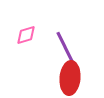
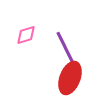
red ellipse: rotated 16 degrees clockwise
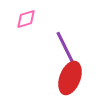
pink diamond: moved 16 px up
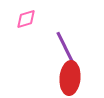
red ellipse: rotated 16 degrees counterclockwise
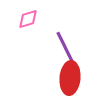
pink diamond: moved 2 px right
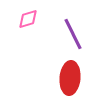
purple line: moved 8 px right, 13 px up
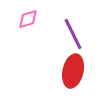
red ellipse: moved 3 px right, 7 px up; rotated 8 degrees clockwise
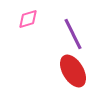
red ellipse: rotated 44 degrees counterclockwise
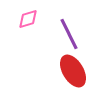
purple line: moved 4 px left
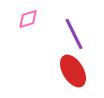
purple line: moved 5 px right
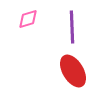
purple line: moved 2 px left, 7 px up; rotated 24 degrees clockwise
